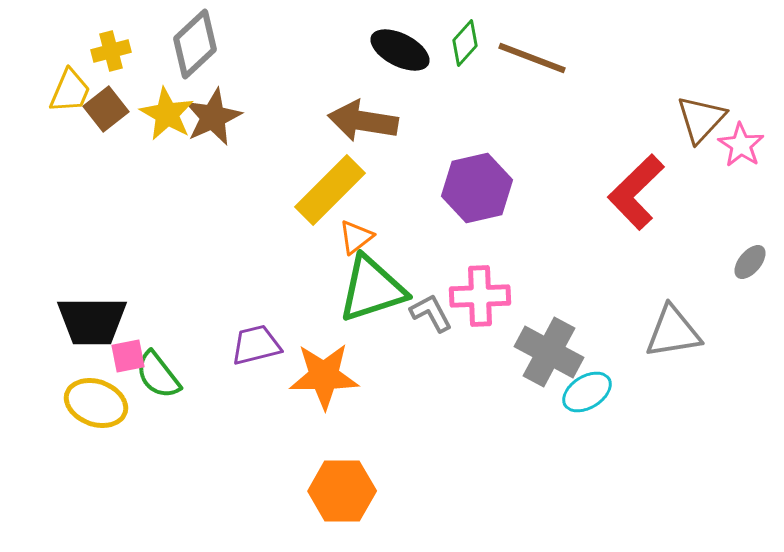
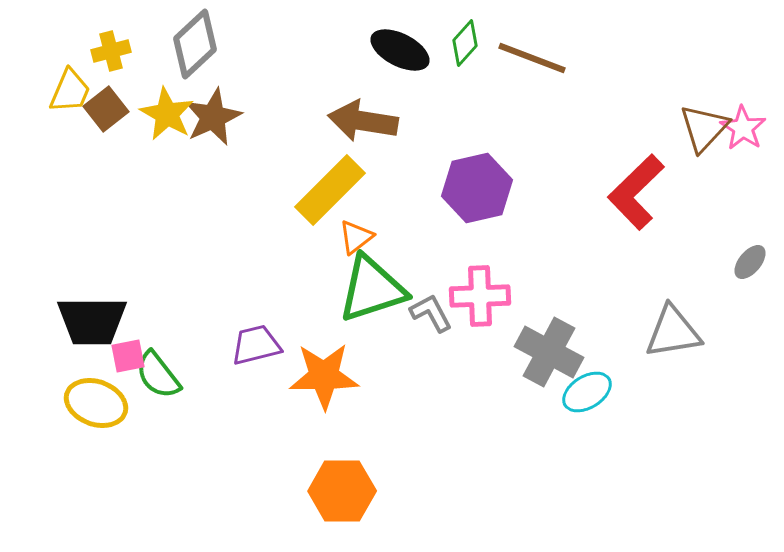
brown triangle: moved 3 px right, 9 px down
pink star: moved 2 px right, 17 px up
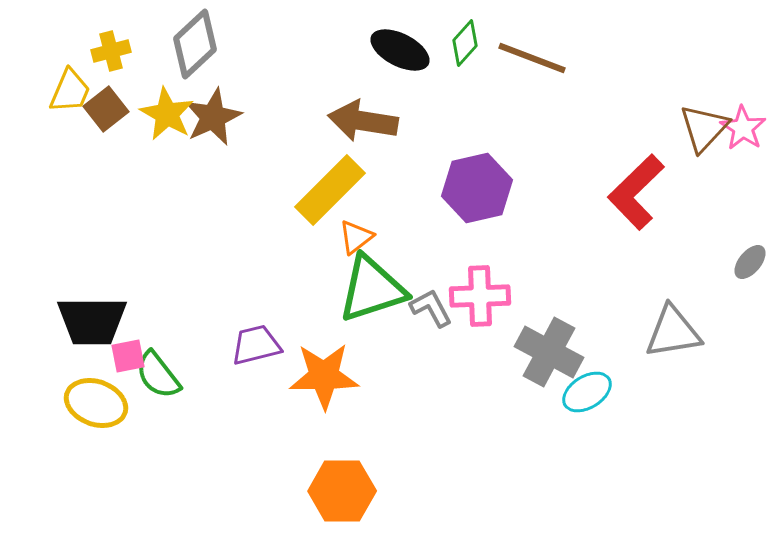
gray L-shape: moved 5 px up
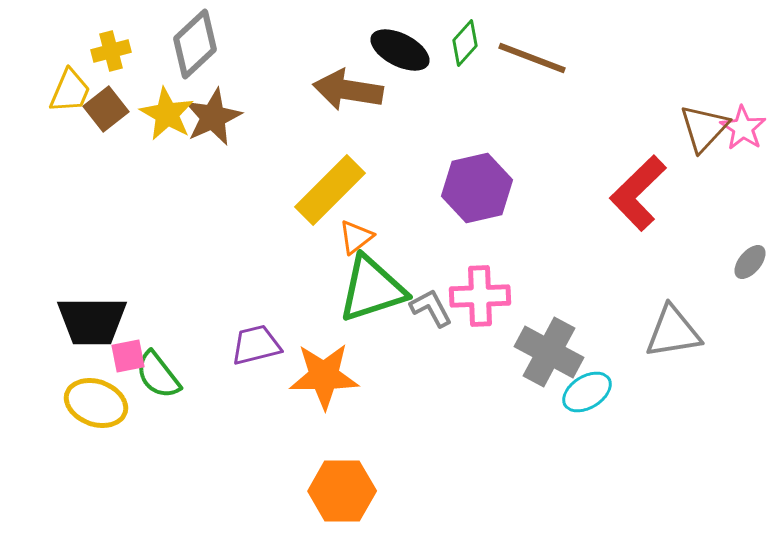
brown arrow: moved 15 px left, 31 px up
red L-shape: moved 2 px right, 1 px down
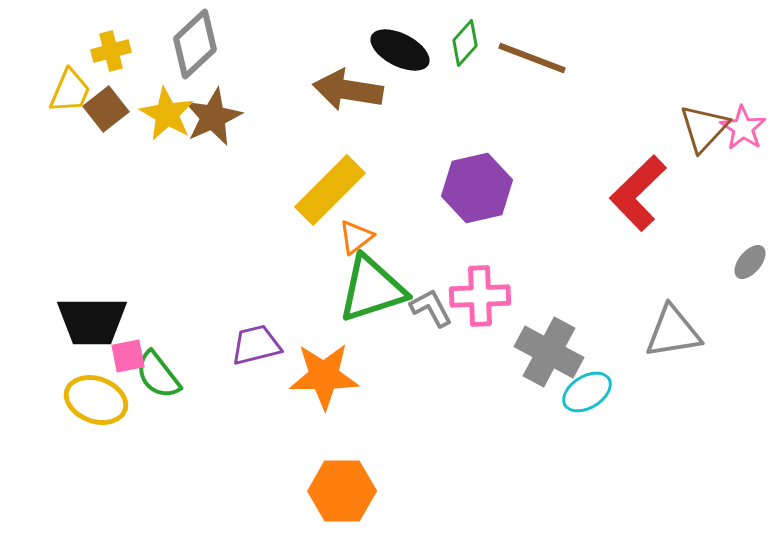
yellow ellipse: moved 3 px up
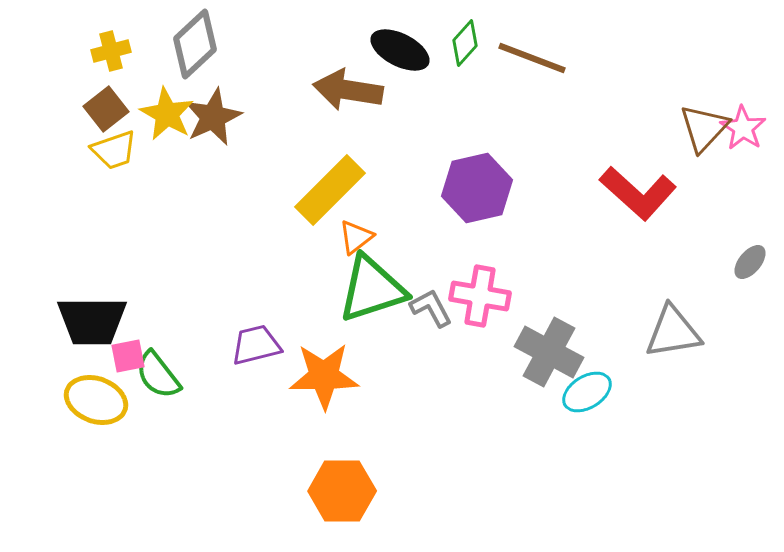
yellow trapezoid: moved 44 px right, 59 px down; rotated 48 degrees clockwise
red L-shape: rotated 94 degrees counterclockwise
pink cross: rotated 12 degrees clockwise
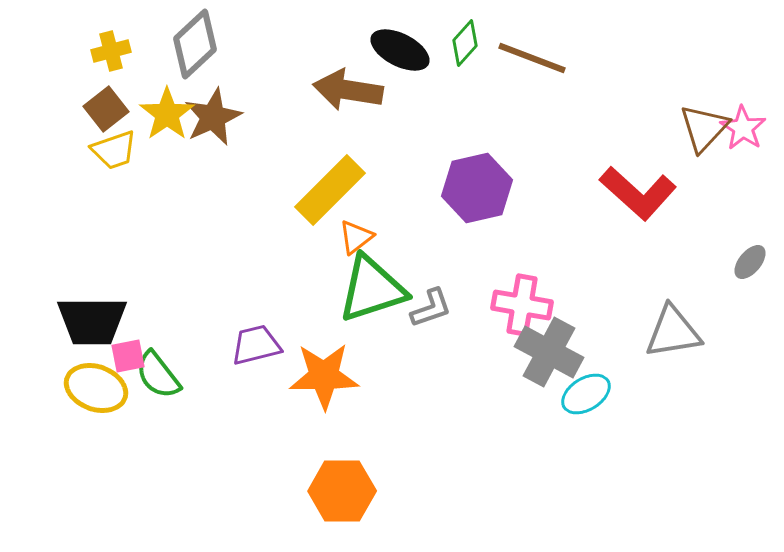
yellow star: rotated 8 degrees clockwise
pink cross: moved 42 px right, 9 px down
gray L-shape: rotated 99 degrees clockwise
cyan ellipse: moved 1 px left, 2 px down
yellow ellipse: moved 12 px up
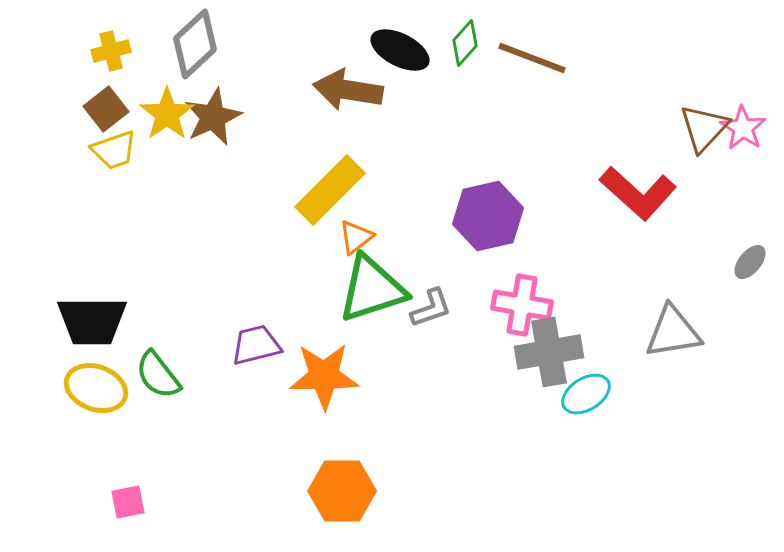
purple hexagon: moved 11 px right, 28 px down
gray cross: rotated 38 degrees counterclockwise
pink square: moved 146 px down
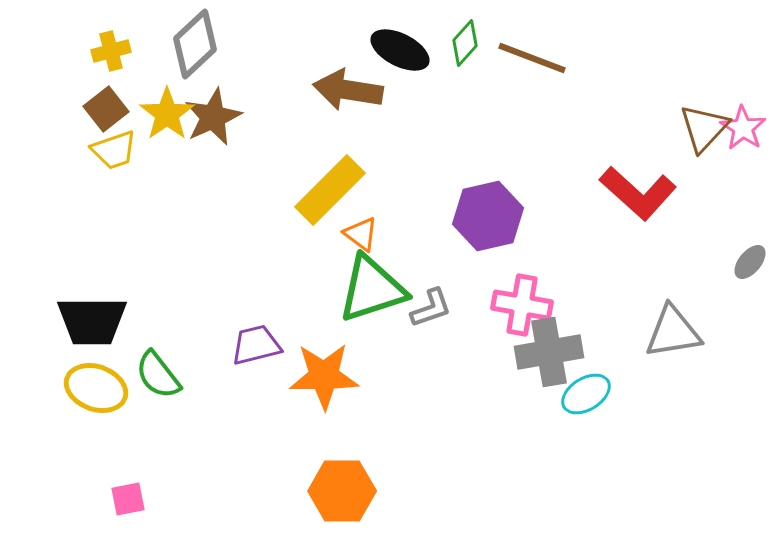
orange triangle: moved 5 px right, 3 px up; rotated 45 degrees counterclockwise
pink square: moved 3 px up
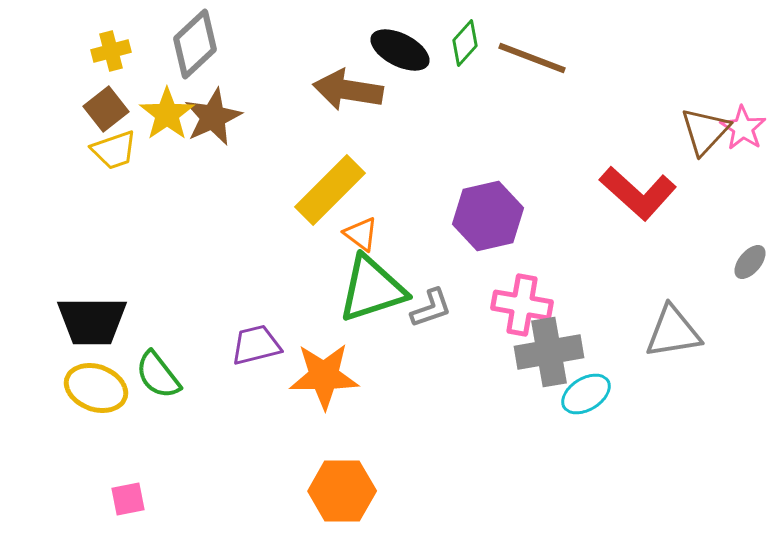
brown triangle: moved 1 px right, 3 px down
